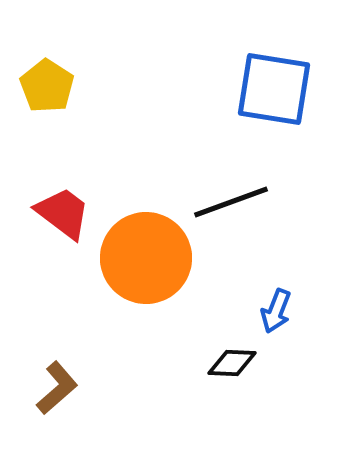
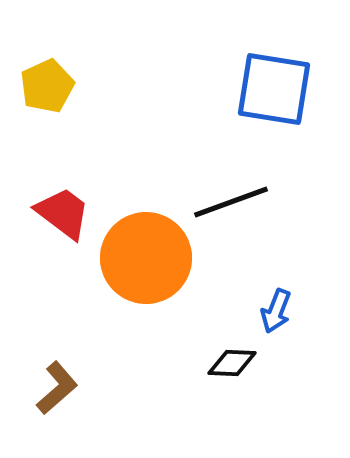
yellow pentagon: rotated 14 degrees clockwise
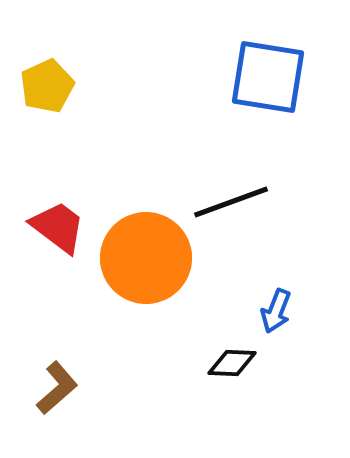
blue square: moved 6 px left, 12 px up
red trapezoid: moved 5 px left, 14 px down
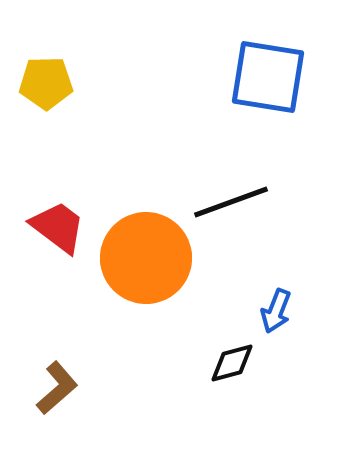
yellow pentagon: moved 1 px left, 3 px up; rotated 24 degrees clockwise
black diamond: rotated 18 degrees counterclockwise
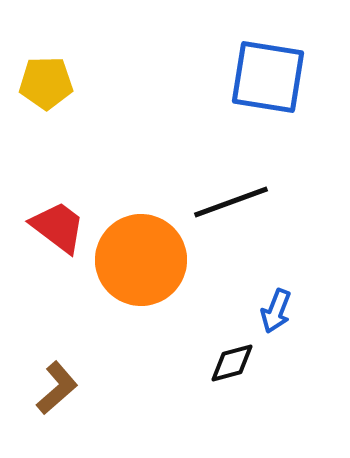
orange circle: moved 5 px left, 2 px down
